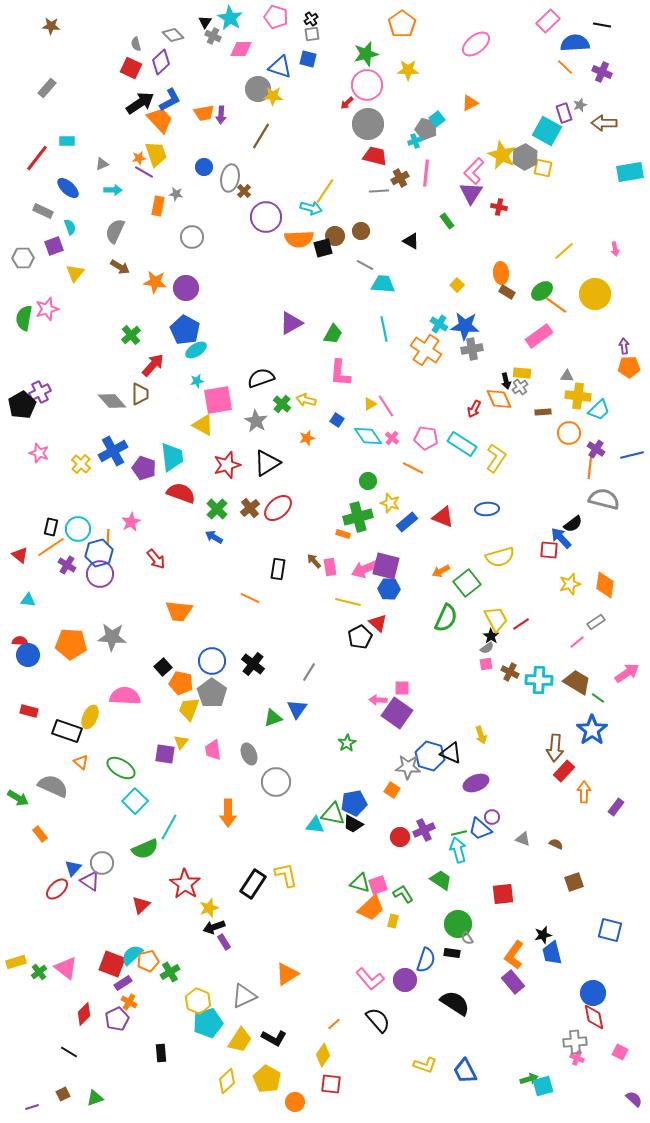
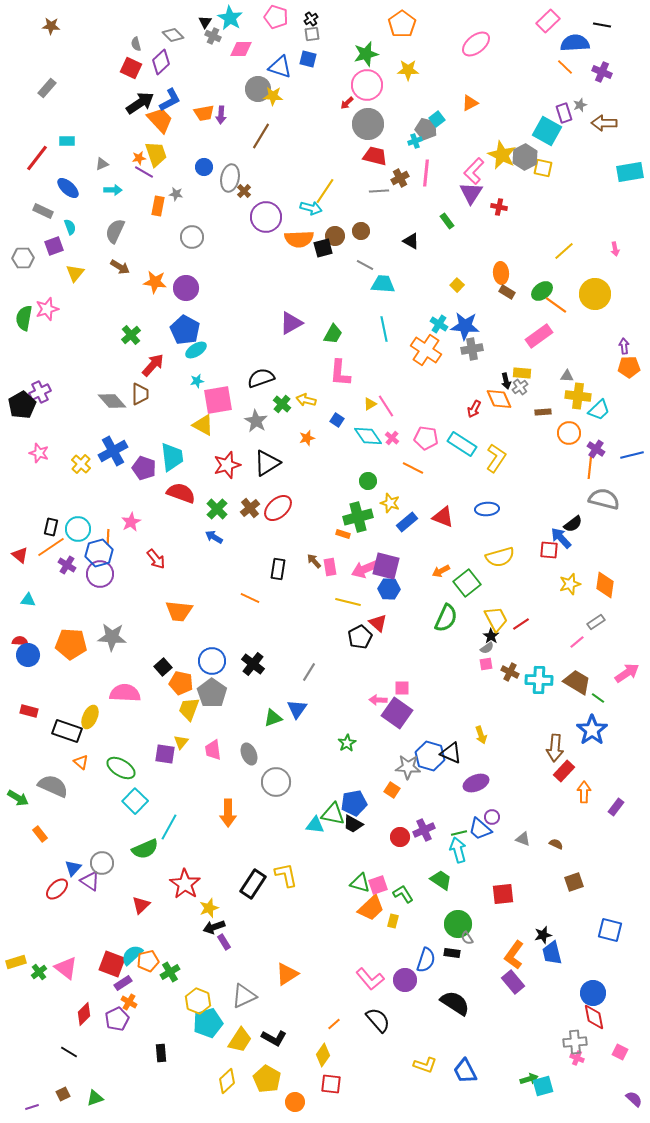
pink semicircle at (125, 696): moved 3 px up
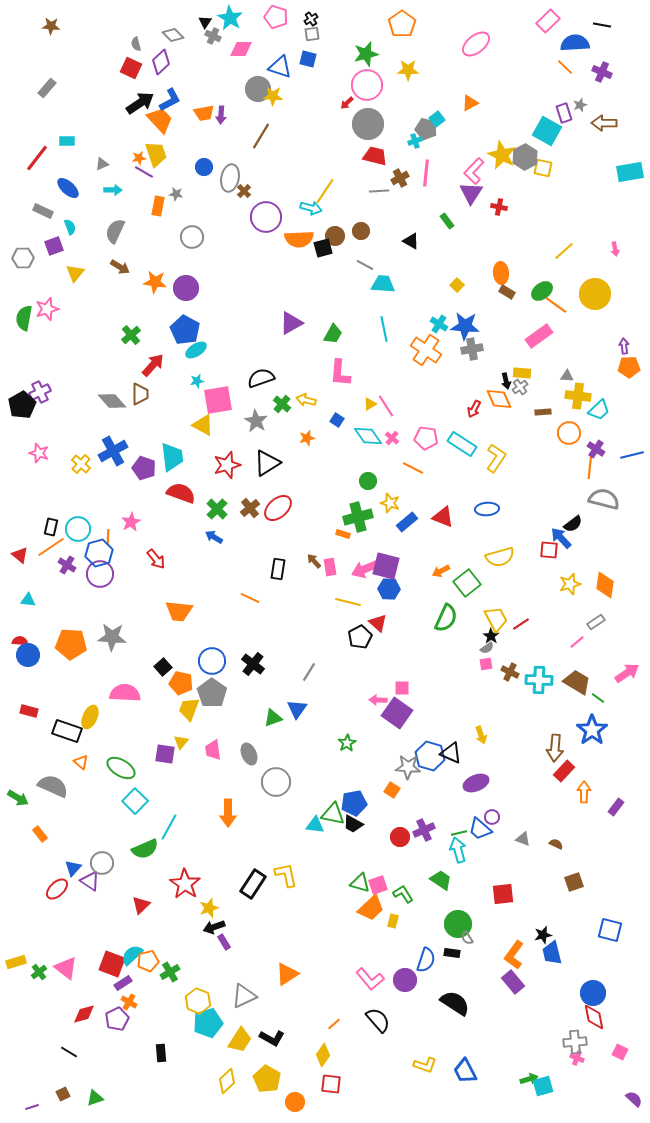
red diamond at (84, 1014): rotated 30 degrees clockwise
black L-shape at (274, 1038): moved 2 px left
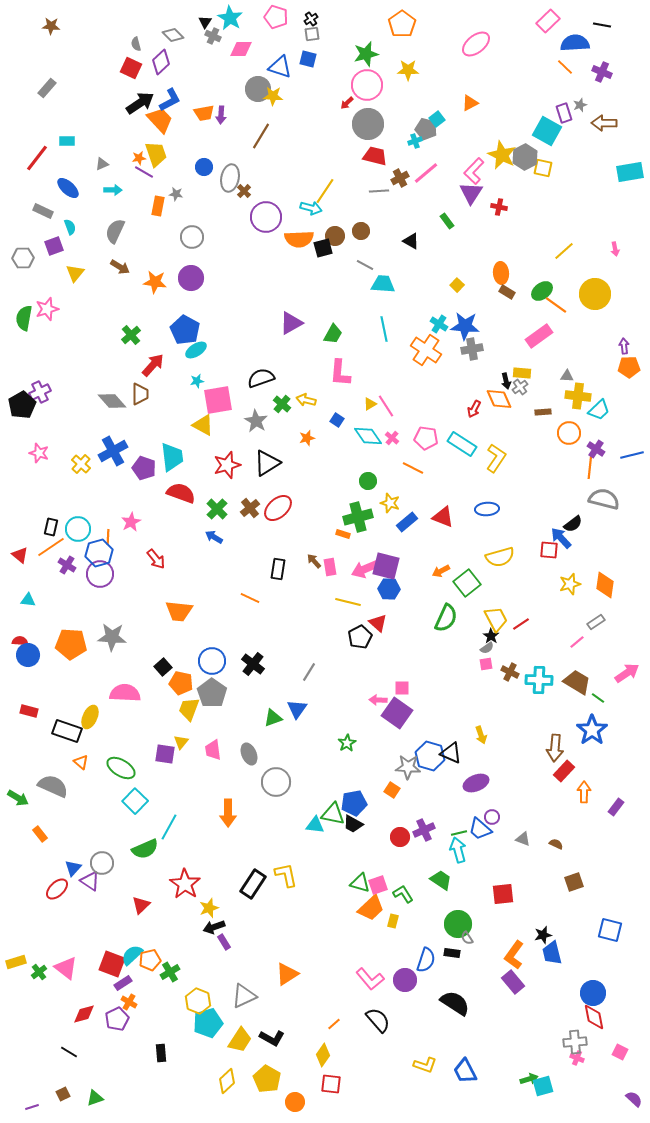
pink line at (426, 173): rotated 44 degrees clockwise
purple circle at (186, 288): moved 5 px right, 10 px up
orange pentagon at (148, 961): moved 2 px right, 1 px up
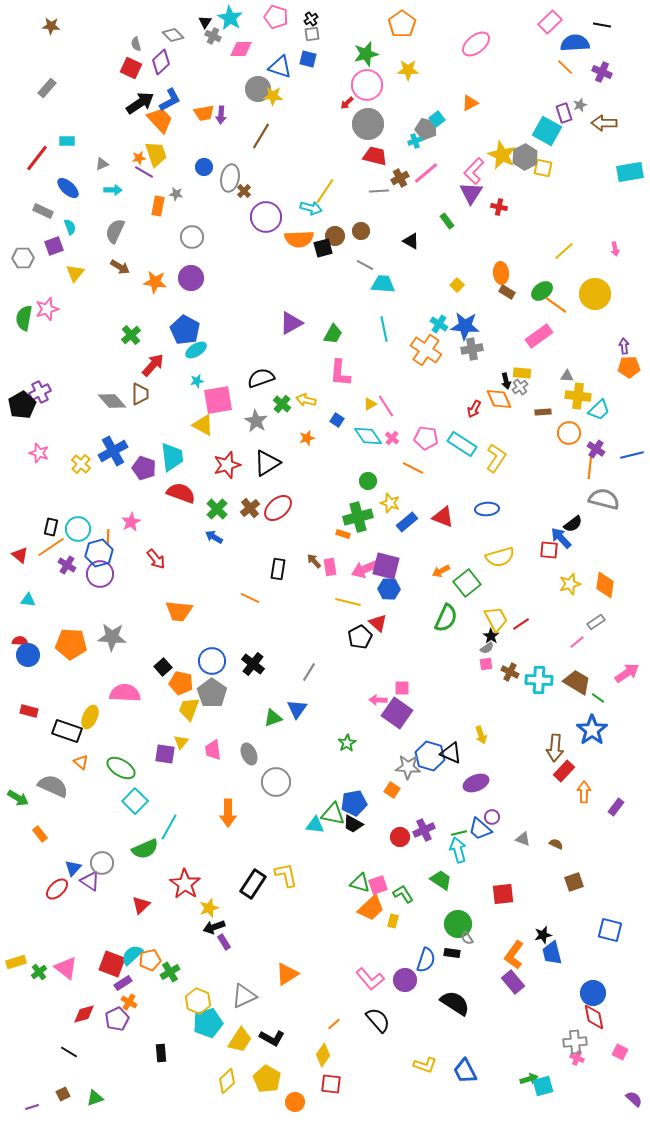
pink rectangle at (548, 21): moved 2 px right, 1 px down
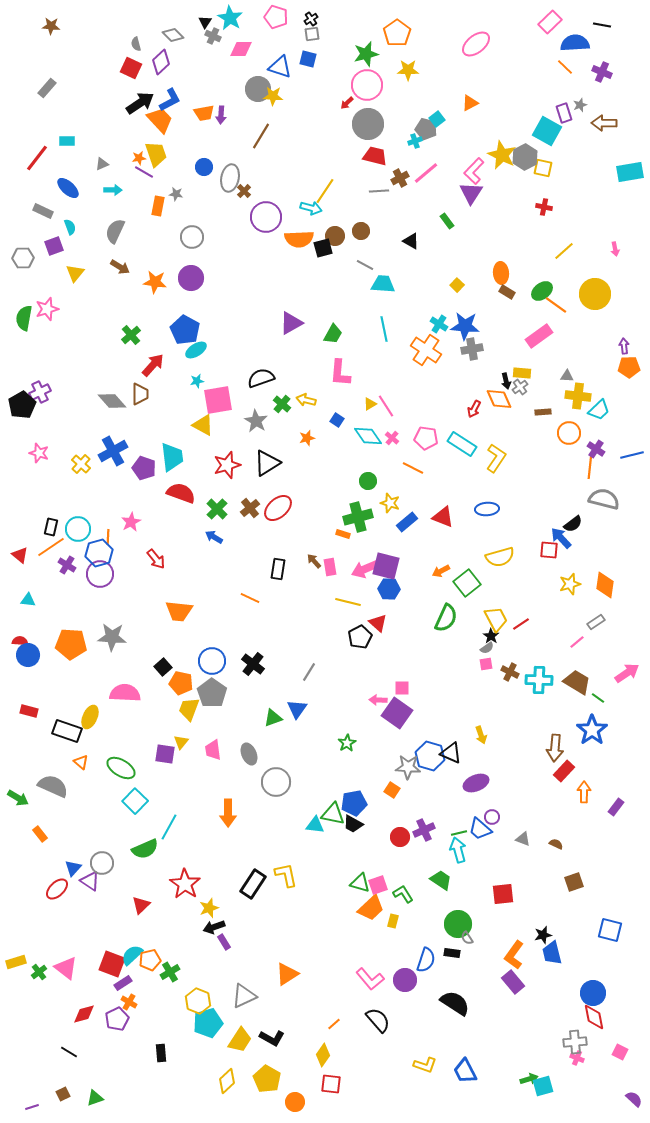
orange pentagon at (402, 24): moved 5 px left, 9 px down
red cross at (499, 207): moved 45 px right
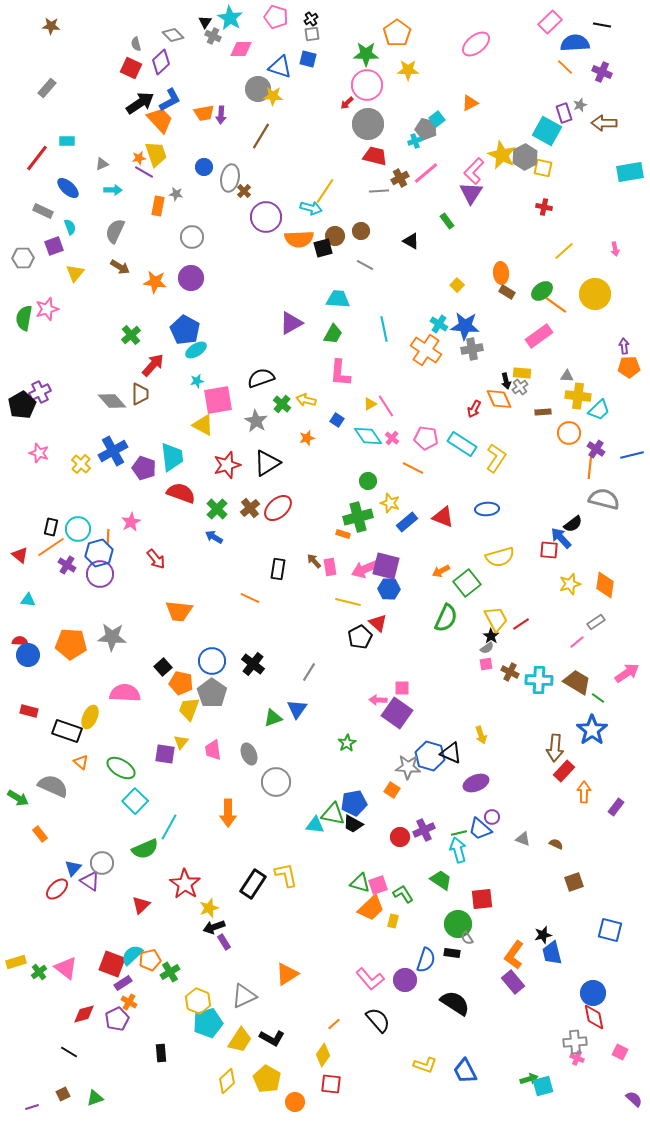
green star at (366, 54): rotated 15 degrees clockwise
cyan trapezoid at (383, 284): moved 45 px left, 15 px down
red square at (503, 894): moved 21 px left, 5 px down
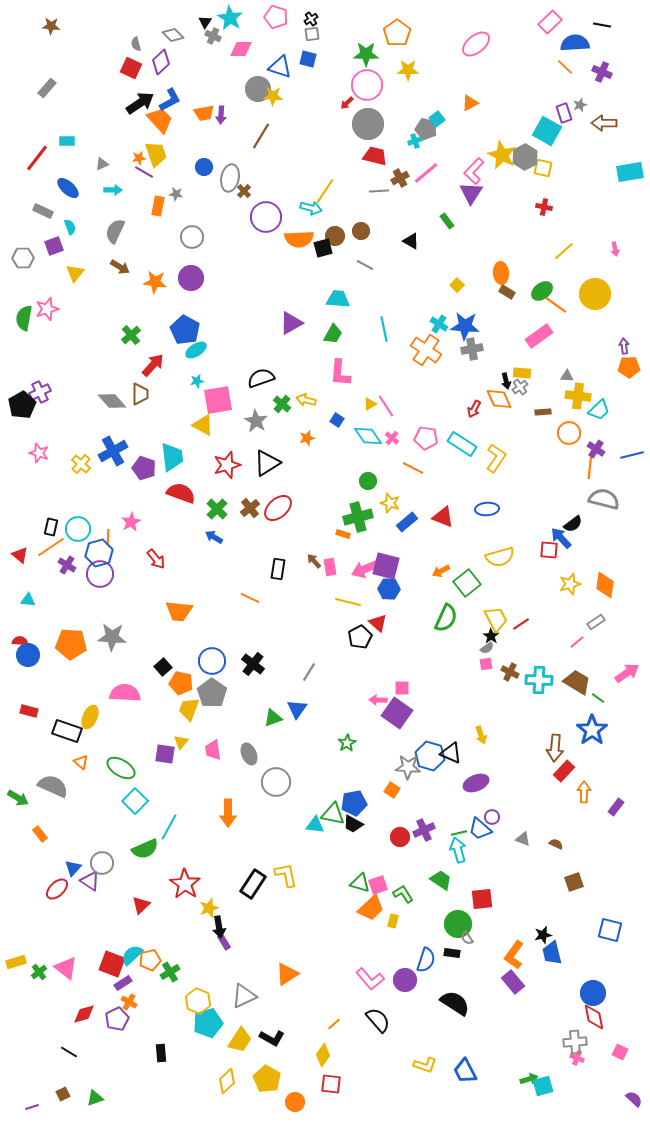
black arrow at (214, 927): moved 5 px right; rotated 80 degrees counterclockwise
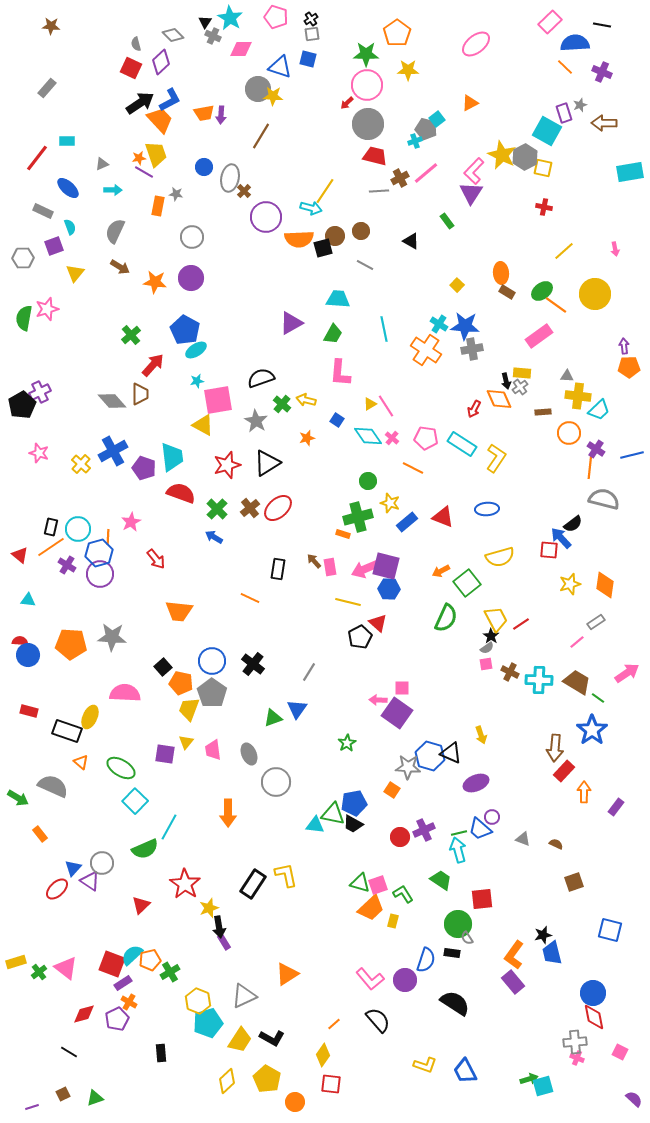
yellow triangle at (181, 742): moved 5 px right
